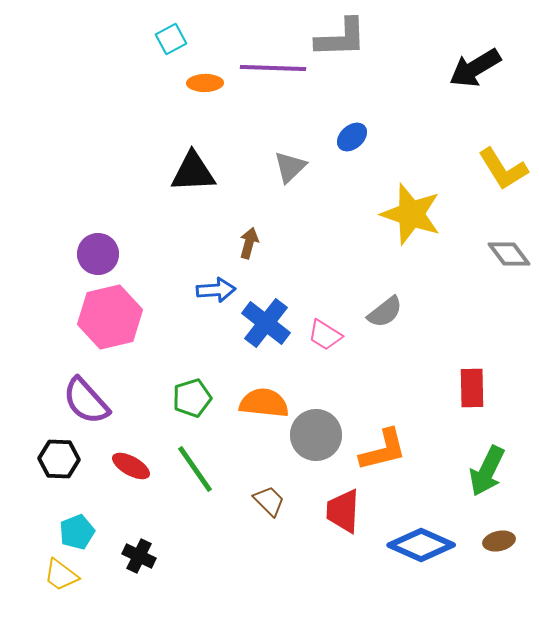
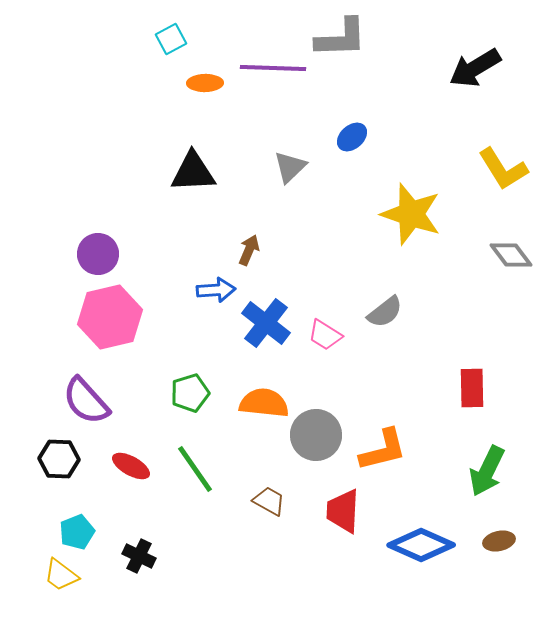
brown arrow: moved 7 px down; rotated 8 degrees clockwise
gray diamond: moved 2 px right, 1 px down
green pentagon: moved 2 px left, 5 px up
brown trapezoid: rotated 16 degrees counterclockwise
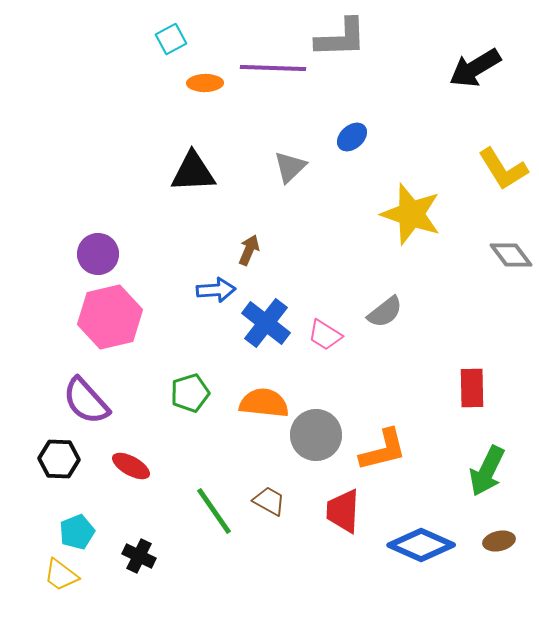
green line: moved 19 px right, 42 px down
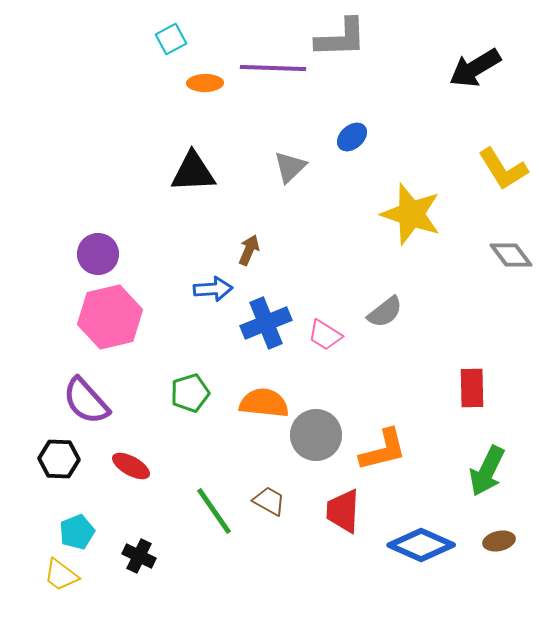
blue arrow: moved 3 px left, 1 px up
blue cross: rotated 30 degrees clockwise
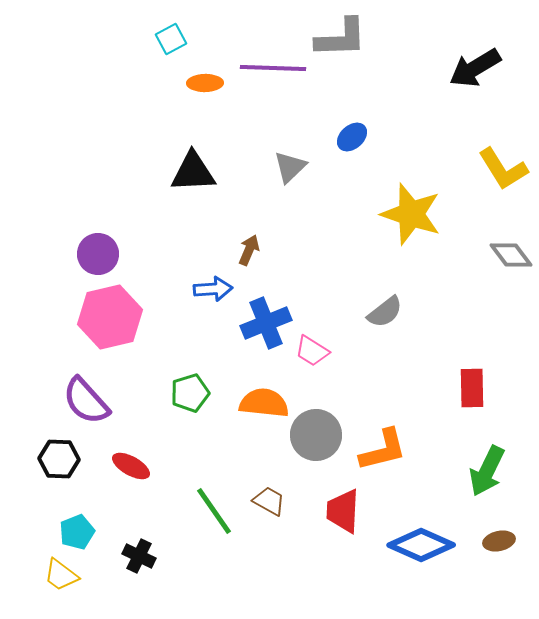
pink trapezoid: moved 13 px left, 16 px down
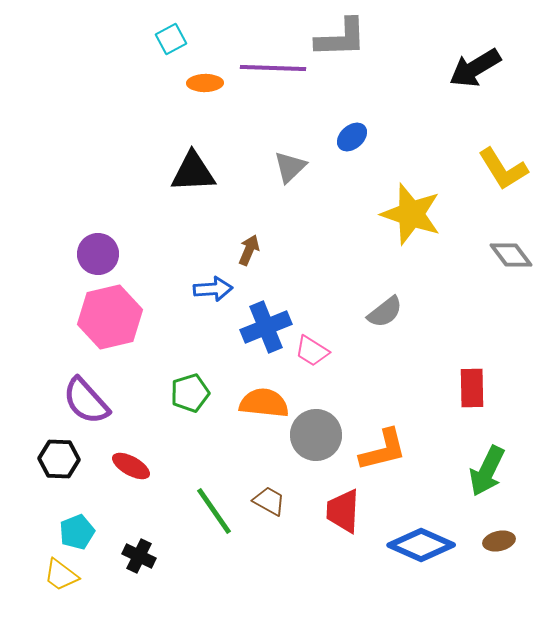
blue cross: moved 4 px down
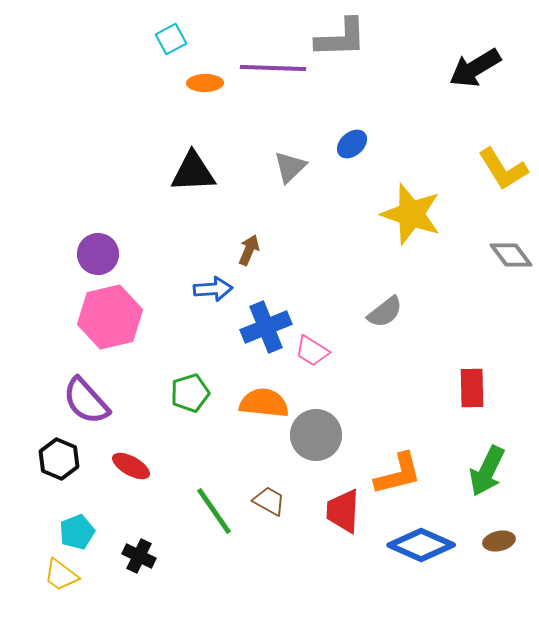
blue ellipse: moved 7 px down
orange L-shape: moved 15 px right, 24 px down
black hexagon: rotated 21 degrees clockwise
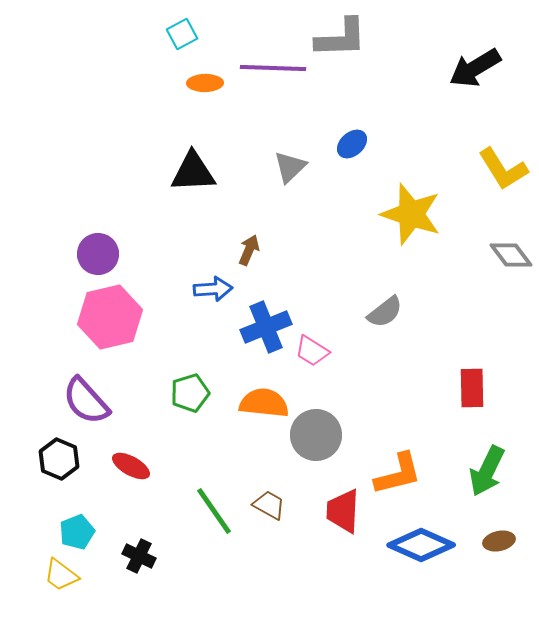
cyan square: moved 11 px right, 5 px up
brown trapezoid: moved 4 px down
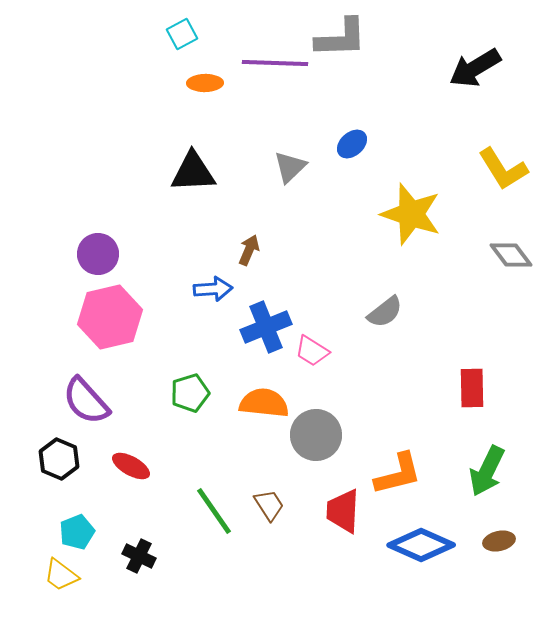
purple line: moved 2 px right, 5 px up
brown trapezoid: rotated 28 degrees clockwise
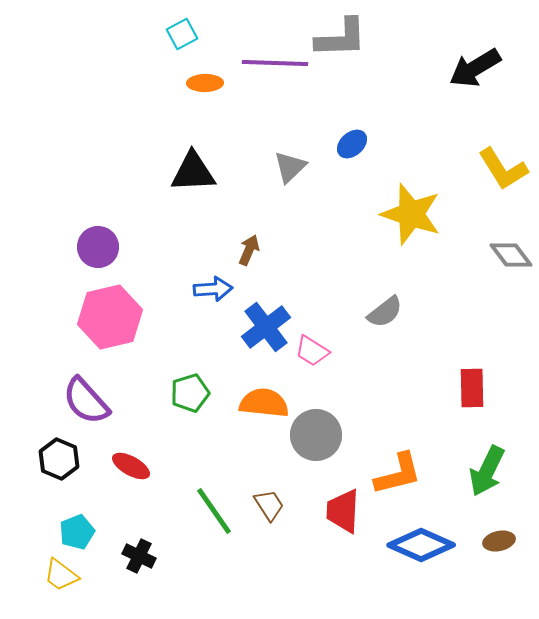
purple circle: moved 7 px up
blue cross: rotated 15 degrees counterclockwise
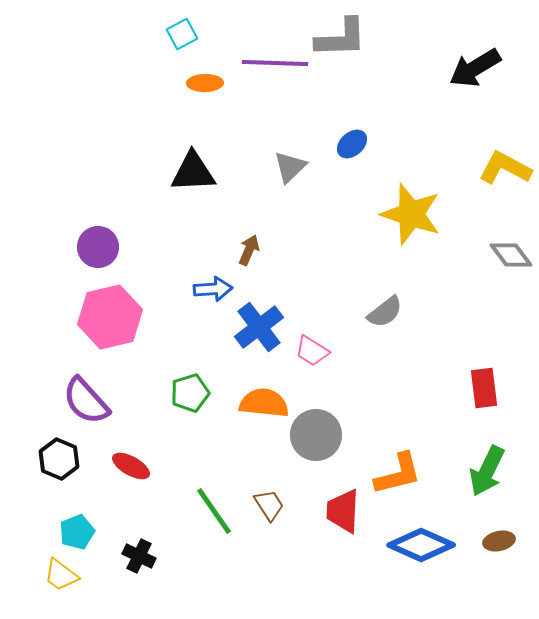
yellow L-shape: moved 2 px right, 1 px up; rotated 150 degrees clockwise
blue cross: moved 7 px left
red rectangle: moved 12 px right; rotated 6 degrees counterclockwise
